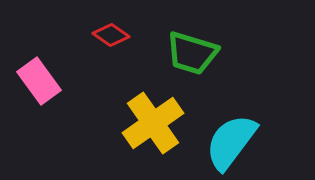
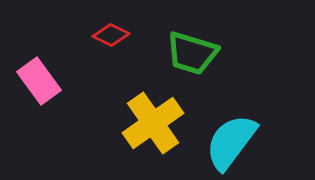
red diamond: rotated 9 degrees counterclockwise
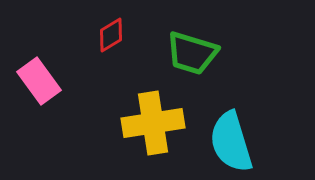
red diamond: rotated 57 degrees counterclockwise
yellow cross: rotated 26 degrees clockwise
cyan semicircle: rotated 54 degrees counterclockwise
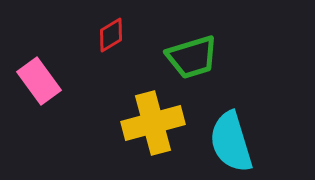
green trapezoid: moved 4 px down; rotated 34 degrees counterclockwise
yellow cross: rotated 6 degrees counterclockwise
